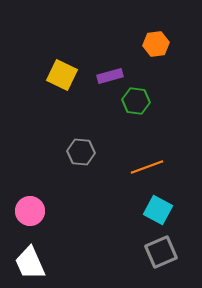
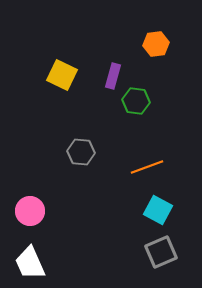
purple rectangle: moved 3 px right; rotated 60 degrees counterclockwise
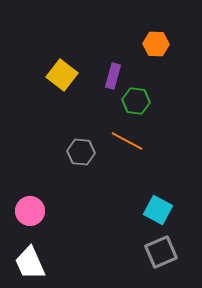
orange hexagon: rotated 10 degrees clockwise
yellow square: rotated 12 degrees clockwise
orange line: moved 20 px left, 26 px up; rotated 48 degrees clockwise
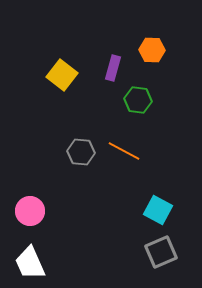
orange hexagon: moved 4 px left, 6 px down
purple rectangle: moved 8 px up
green hexagon: moved 2 px right, 1 px up
orange line: moved 3 px left, 10 px down
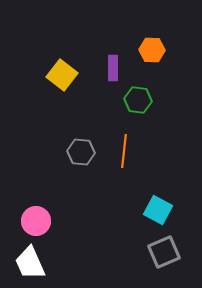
purple rectangle: rotated 15 degrees counterclockwise
orange line: rotated 68 degrees clockwise
pink circle: moved 6 px right, 10 px down
gray square: moved 3 px right
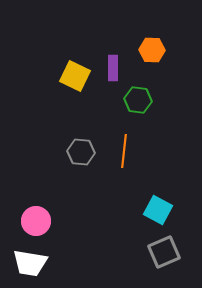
yellow square: moved 13 px right, 1 px down; rotated 12 degrees counterclockwise
white trapezoid: rotated 57 degrees counterclockwise
